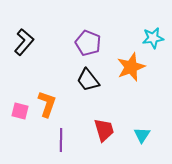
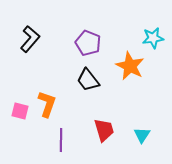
black L-shape: moved 6 px right, 3 px up
orange star: moved 1 px left, 1 px up; rotated 24 degrees counterclockwise
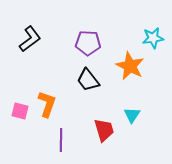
black L-shape: rotated 12 degrees clockwise
purple pentagon: rotated 20 degrees counterclockwise
cyan triangle: moved 10 px left, 20 px up
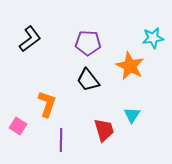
pink square: moved 2 px left, 15 px down; rotated 18 degrees clockwise
